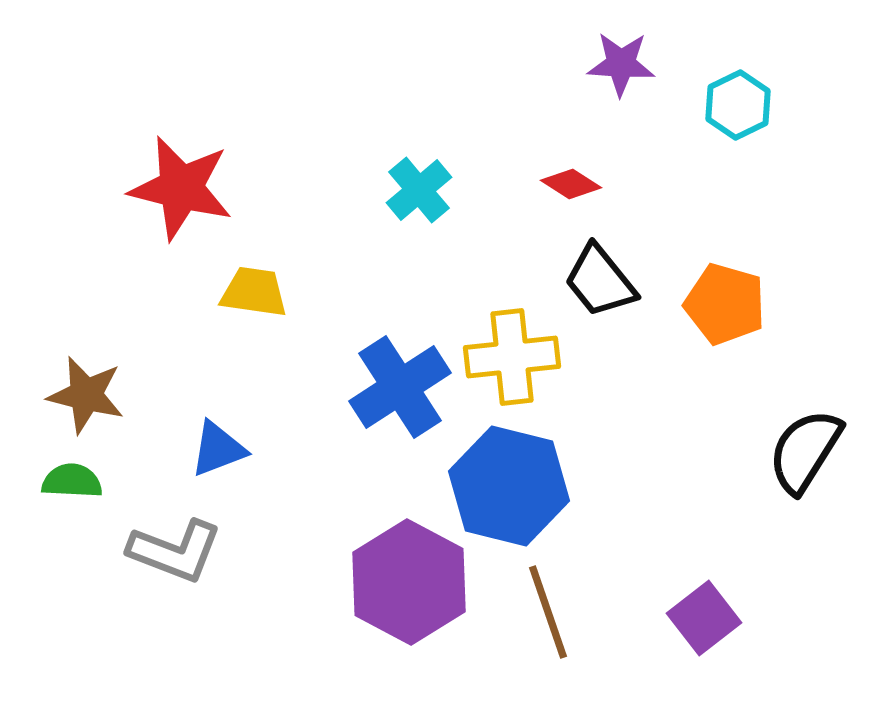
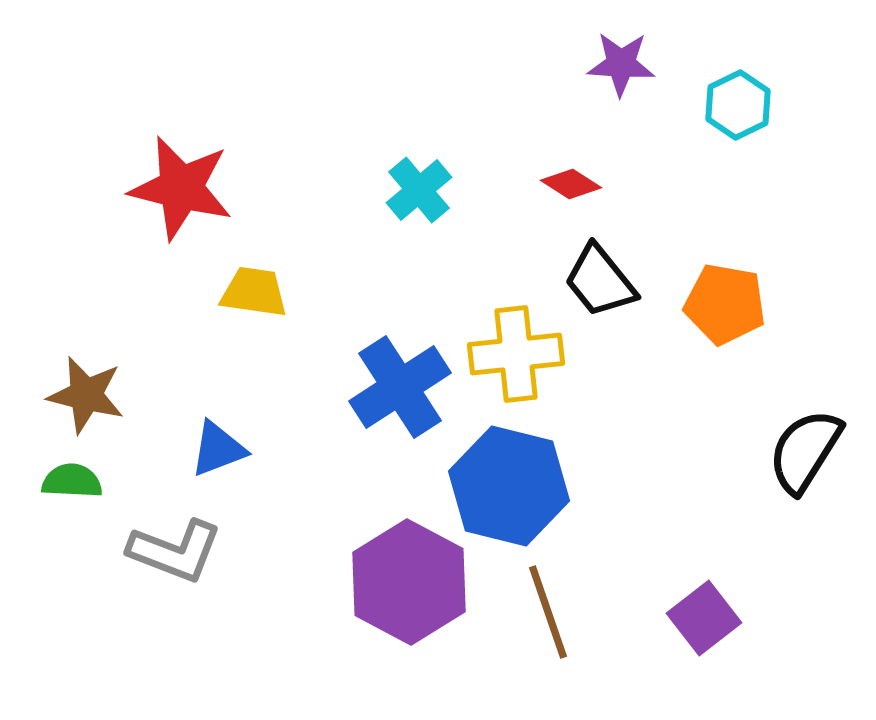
orange pentagon: rotated 6 degrees counterclockwise
yellow cross: moved 4 px right, 3 px up
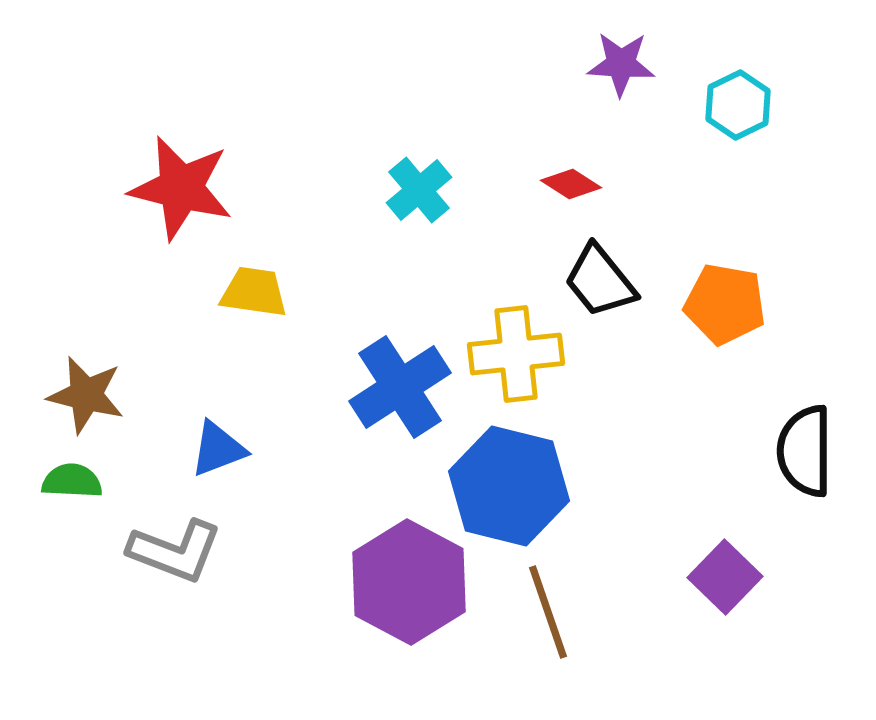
black semicircle: rotated 32 degrees counterclockwise
purple square: moved 21 px right, 41 px up; rotated 8 degrees counterclockwise
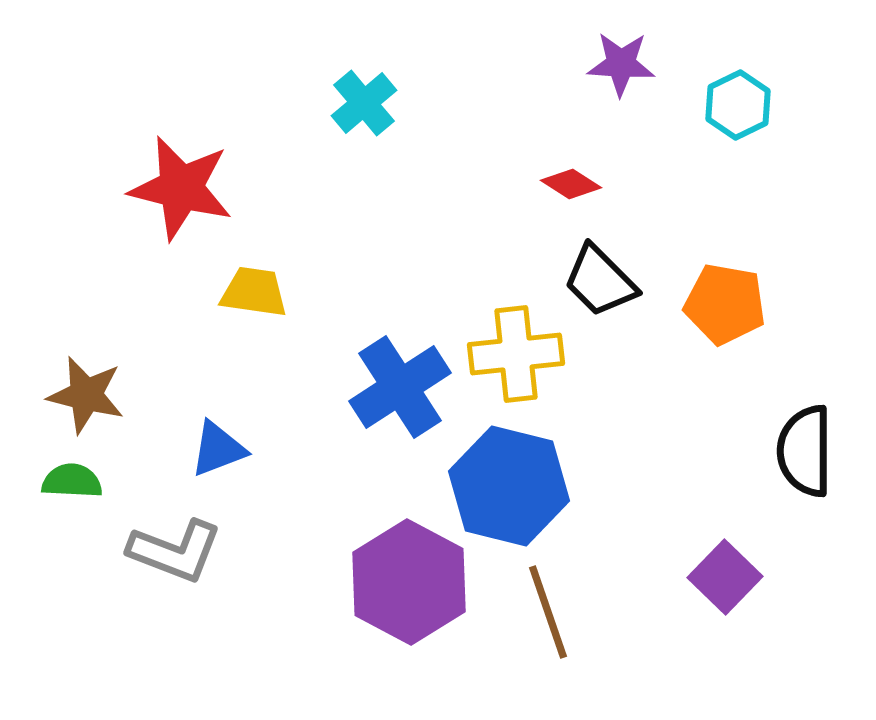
cyan cross: moved 55 px left, 87 px up
black trapezoid: rotated 6 degrees counterclockwise
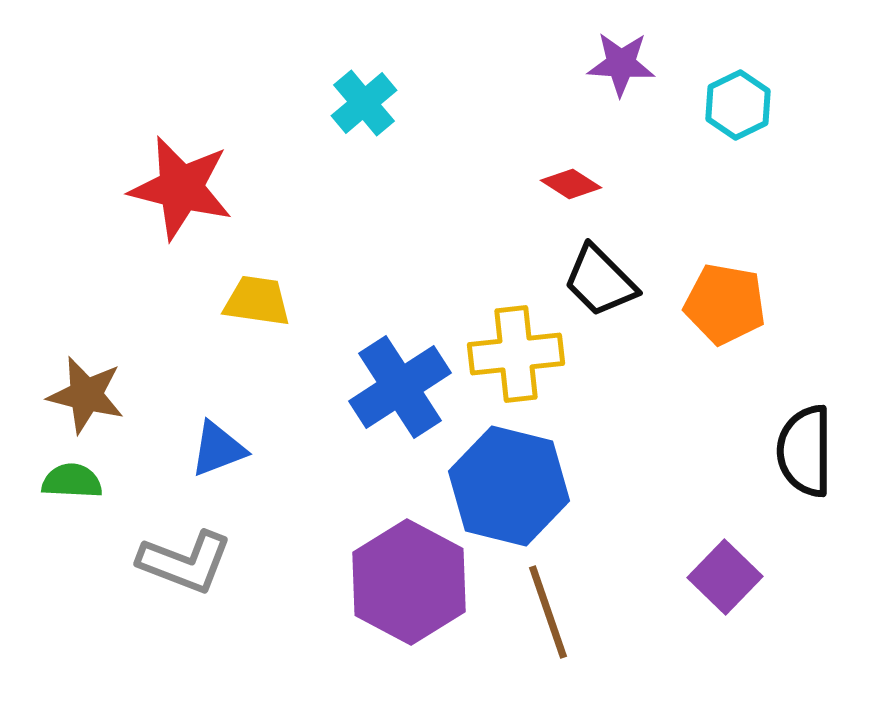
yellow trapezoid: moved 3 px right, 9 px down
gray L-shape: moved 10 px right, 11 px down
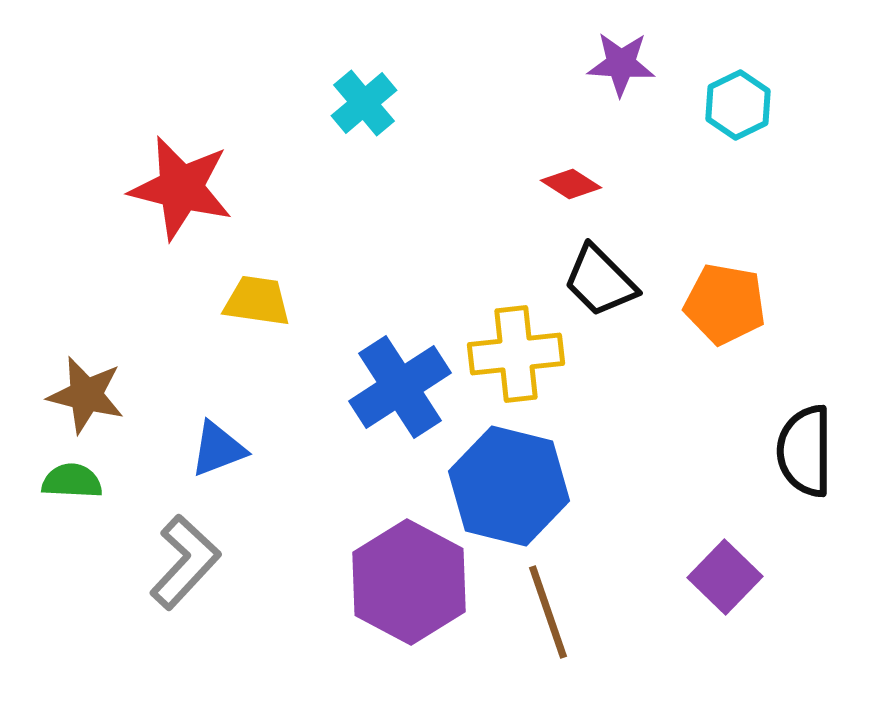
gray L-shape: rotated 68 degrees counterclockwise
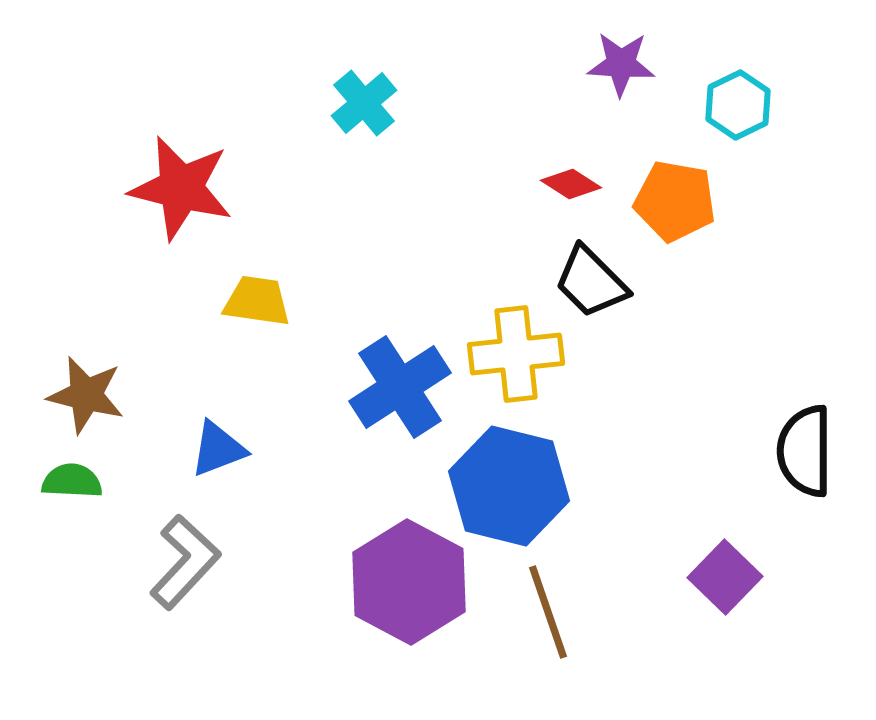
black trapezoid: moved 9 px left, 1 px down
orange pentagon: moved 50 px left, 103 px up
